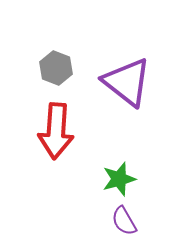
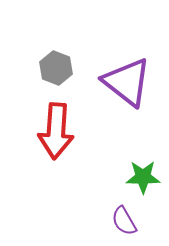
green star: moved 24 px right, 2 px up; rotated 16 degrees clockwise
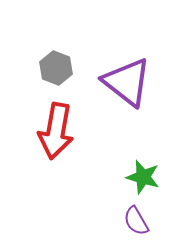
red arrow: rotated 6 degrees clockwise
green star: rotated 16 degrees clockwise
purple semicircle: moved 12 px right
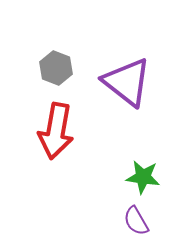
green star: rotated 8 degrees counterclockwise
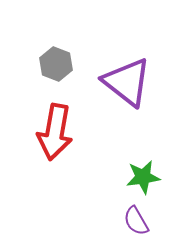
gray hexagon: moved 4 px up
red arrow: moved 1 px left, 1 px down
green star: rotated 16 degrees counterclockwise
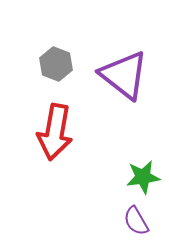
purple triangle: moved 3 px left, 7 px up
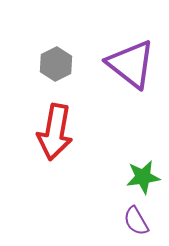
gray hexagon: rotated 12 degrees clockwise
purple triangle: moved 7 px right, 11 px up
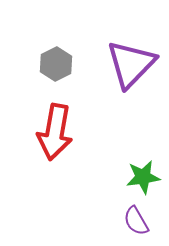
purple triangle: rotated 36 degrees clockwise
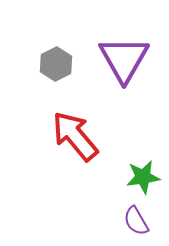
purple triangle: moved 7 px left, 5 px up; rotated 14 degrees counterclockwise
red arrow: moved 20 px right, 4 px down; rotated 130 degrees clockwise
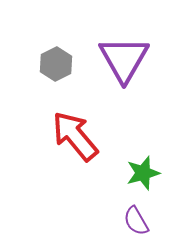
green star: moved 4 px up; rotated 8 degrees counterclockwise
